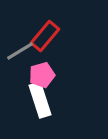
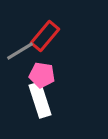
pink pentagon: rotated 25 degrees clockwise
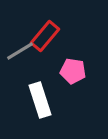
pink pentagon: moved 31 px right, 4 px up
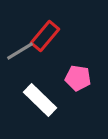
pink pentagon: moved 5 px right, 7 px down
white rectangle: rotated 28 degrees counterclockwise
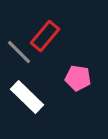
gray line: moved 1 px left, 1 px down; rotated 76 degrees clockwise
white rectangle: moved 13 px left, 3 px up
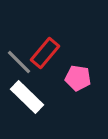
red rectangle: moved 17 px down
gray line: moved 10 px down
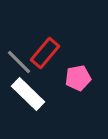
pink pentagon: rotated 20 degrees counterclockwise
white rectangle: moved 1 px right, 3 px up
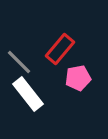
red rectangle: moved 15 px right, 4 px up
white rectangle: rotated 8 degrees clockwise
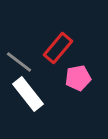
red rectangle: moved 2 px left, 1 px up
gray line: rotated 8 degrees counterclockwise
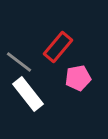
red rectangle: moved 1 px up
